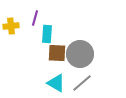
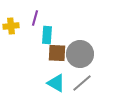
cyan rectangle: moved 1 px down
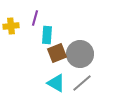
brown square: rotated 24 degrees counterclockwise
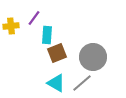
purple line: moved 1 px left; rotated 21 degrees clockwise
gray circle: moved 13 px right, 3 px down
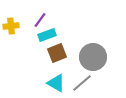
purple line: moved 6 px right, 2 px down
cyan rectangle: rotated 66 degrees clockwise
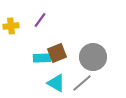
cyan rectangle: moved 5 px left, 23 px down; rotated 18 degrees clockwise
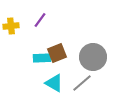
cyan triangle: moved 2 px left
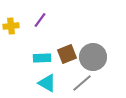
brown square: moved 10 px right, 1 px down
cyan triangle: moved 7 px left
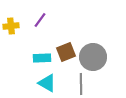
brown square: moved 1 px left, 2 px up
gray line: moved 1 px left, 1 px down; rotated 50 degrees counterclockwise
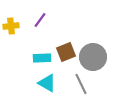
gray line: rotated 25 degrees counterclockwise
